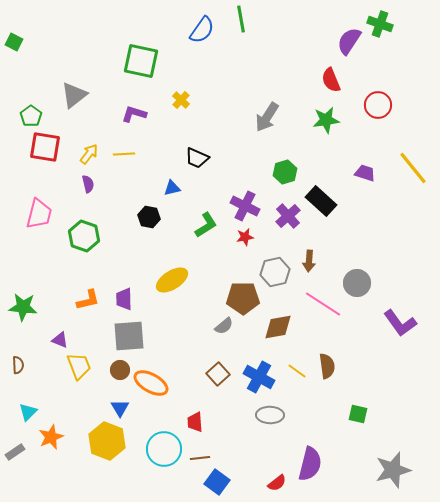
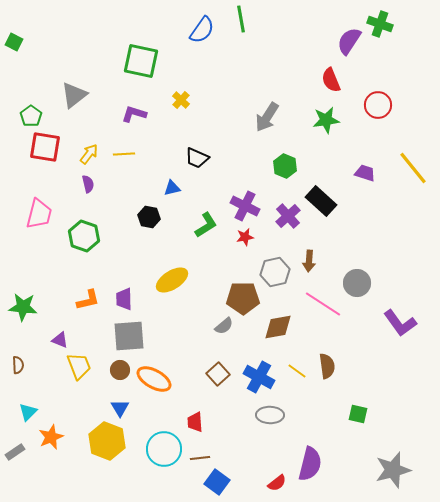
green hexagon at (285, 172): moved 6 px up; rotated 20 degrees counterclockwise
orange ellipse at (151, 383): moved 3 px right, 4 px up
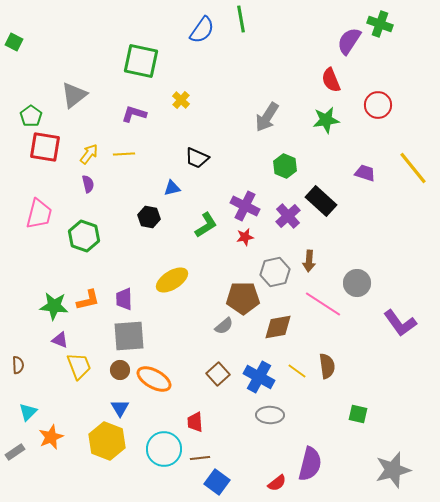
green star at (23, 307): moved 31 px right, 1 px up
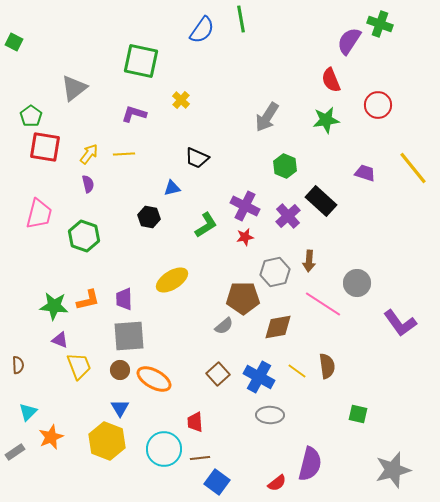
gray triangle at (74, 95): moved 7 px up
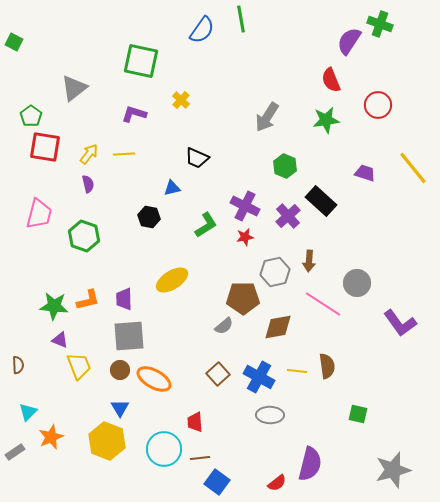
yellow line at (297, 371): rotated 30 degrees counterclockwise
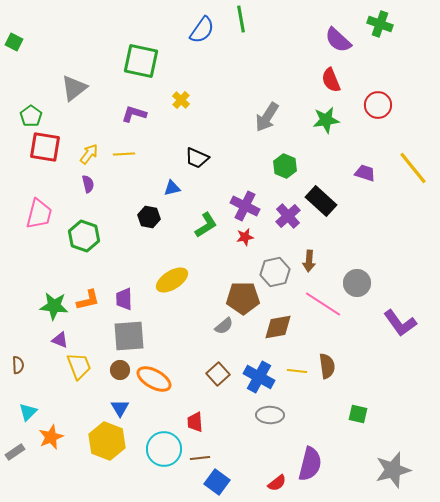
purple semicircle at (349, 41): moved 11 px left, 1 px up; rotated 80 degrees counterclockwise
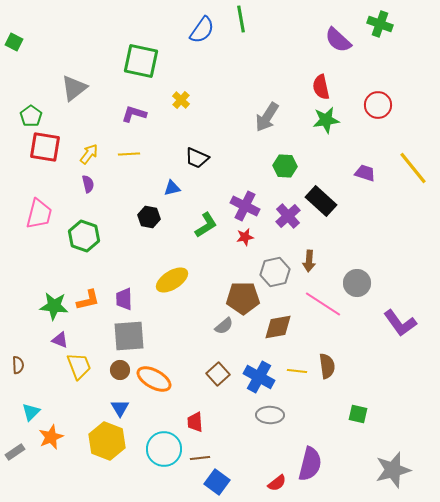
red semicircle at (331, 80): moved 10 px left, 7 px down; rotated 10 degrees clockwise
yellow line at (124, 154): moved 5 px right
green hexagon at (285, 166): rotated 20 degrees counterclockwise
cyan triangle at (28, 412): moved 3 px right
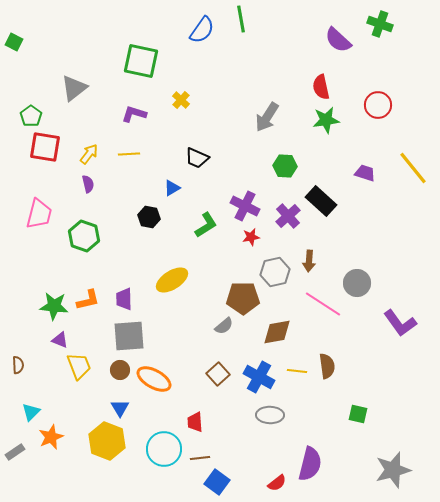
blue triangle at (172, 188): rotated 18 degrees counterclockwise
red star at (245, 237): moved 6 px right
brown diamond at (278, 327): moved 1 px left, 5 px down
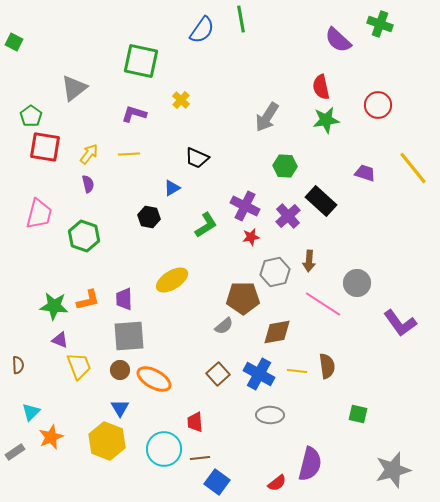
blue cross at (259, 377): moved 3 px up
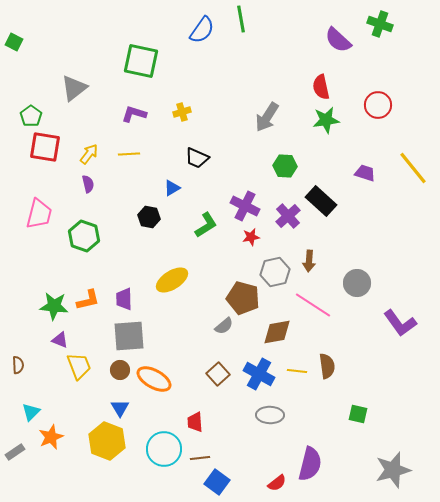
yellow cross at (181, 100): moved 1 px right, 12 px down; rotated 30 degrees clockwise
brown pentagon at (243, 298): rotated 16 degrees clockwise
pink line at (323, 304): moved 10 px left, 1 px down
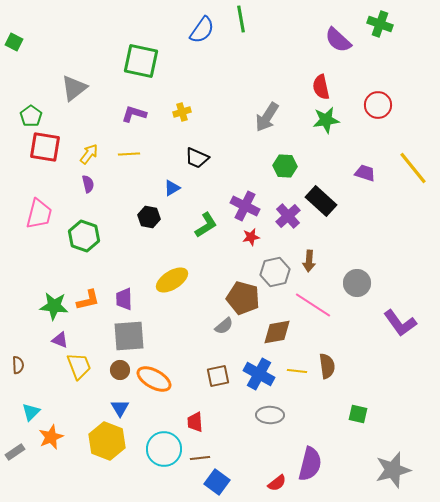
brown square at (218, 374): moved 2 px down; rotated 30 degrees clockwise
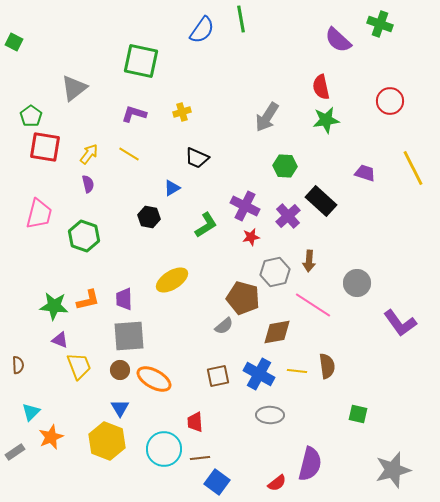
red circle at (378, 105): moved 12 px right, 4 px up
yellow line at (129, 154): rotated 35 degrees clockwise
yellow line at (413, 168): rotated 12 degrees clockwise
